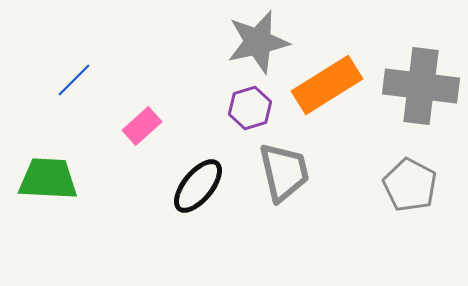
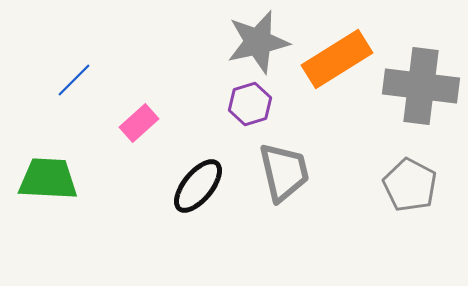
orange rectangle: moved 10 px right, 26 px up
purple hexagon: moved 4 px up
pink rectangle: moved 3 px left, 3 px up
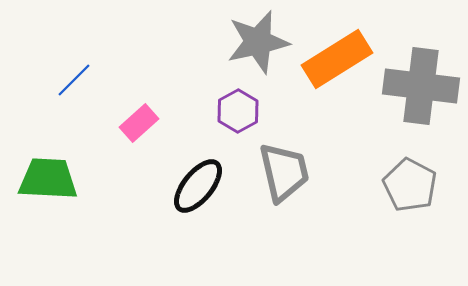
purple hexagon: moved 12 px left, 7 px down; rotated 12 degrees counterclockwise
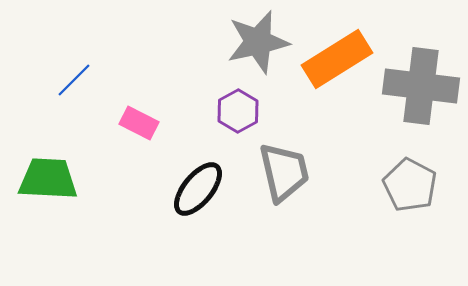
pink rectangle: rotated 69 degrees clockwise
black ellipse: moved 3 px down
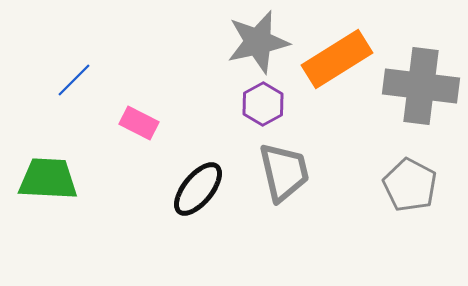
purple hexagon: moved 25 px right, 7 px up
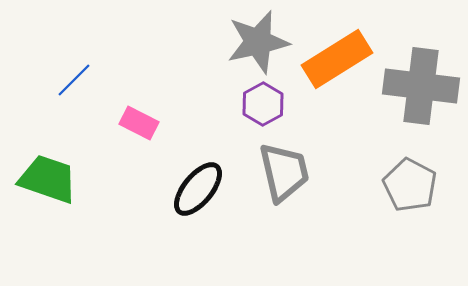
green trapezoid: rotated 16 degrees clockwise
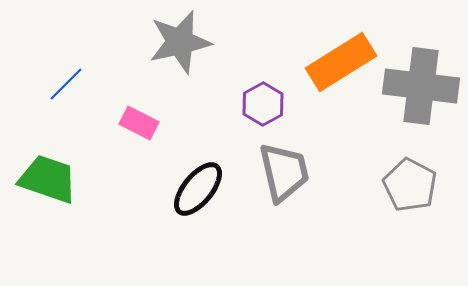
gray star: moved 78 px left
orange rectangle: moved 4 px right, 3 px down
blue line: moved 8 px left, 4 px down
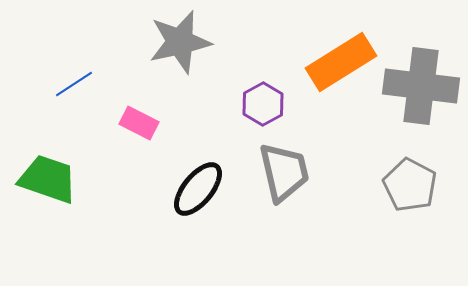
blue line: moved 8 px right; rotated 12 degrees clockwise
